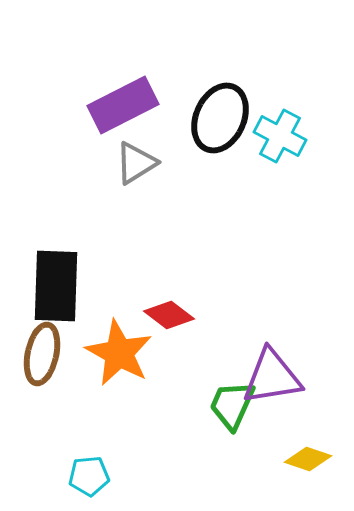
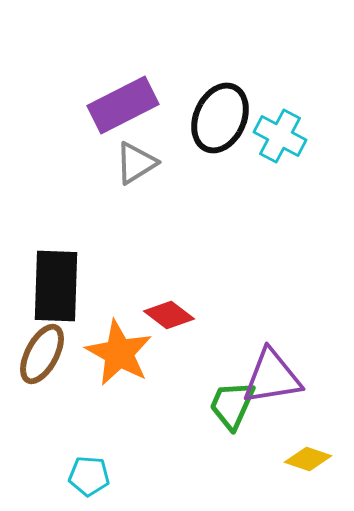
brown ellipse: rotated 16 degrees clockwise
cyan pentagon: rotated 9 degrees clockwise
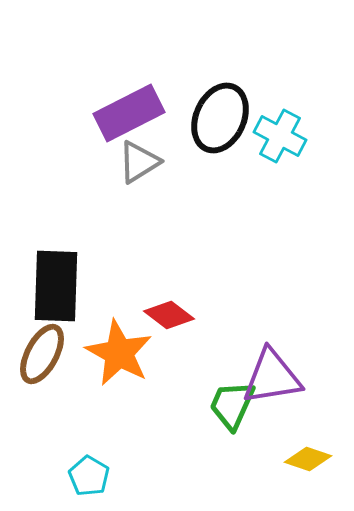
purple rectangle: moved 6 px right, 8 px down
gray triangle: moved 3 px right, 1 px up
cyan pentagon: rotated 27 degrees clockwise
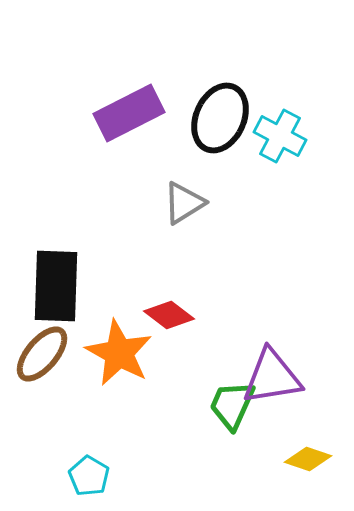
gray triangle: moved 45 px right, 41 px down
brown ellipse: rotated 12 degrees clockwise
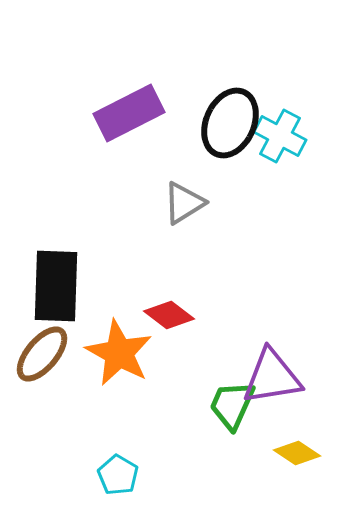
black ellipse: moved 10 px right, 5 px down
yellow diamond: moved 11 px left, 6 px up; rotated 15 degrees clockwise
cyan pentagon: moved 29 px right, 1 px up
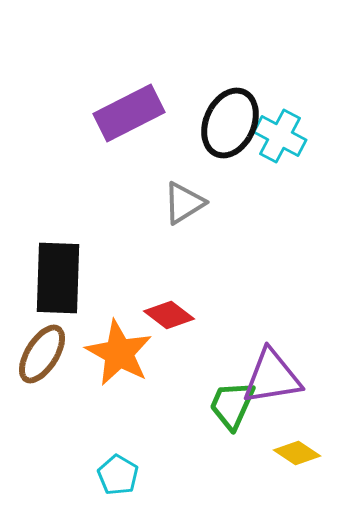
black rectangle: moved 2 px right, 8 px up
brown ellipse: rotated 8 degrees counterclockwise
